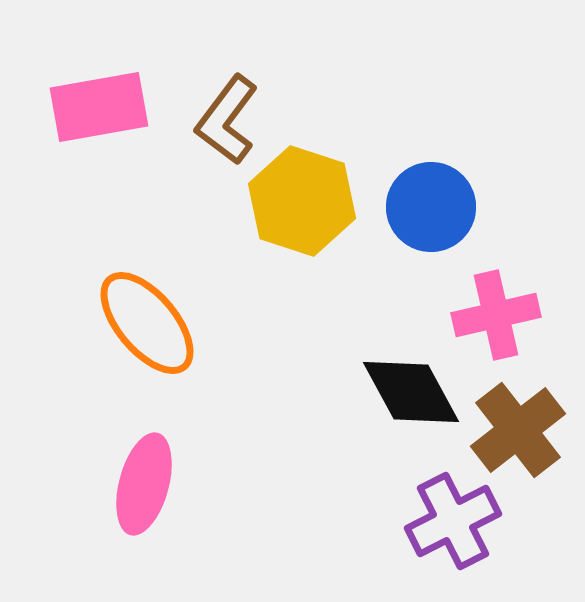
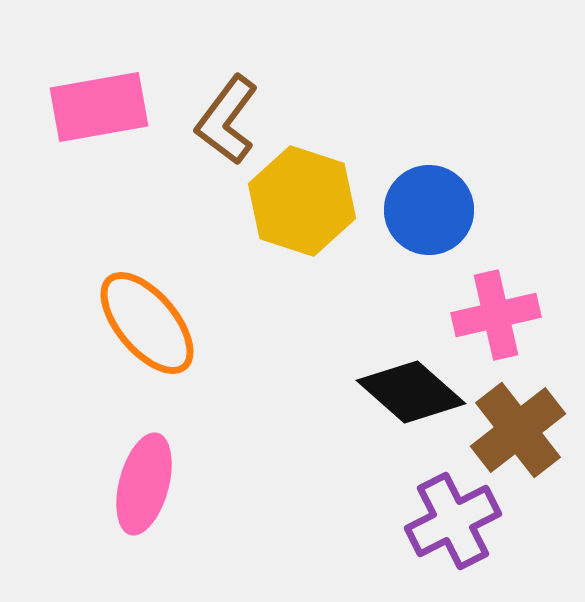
blue circle: moved 2 px left, 3 px down
black diamond: rotated 20 degrees counterclockwise
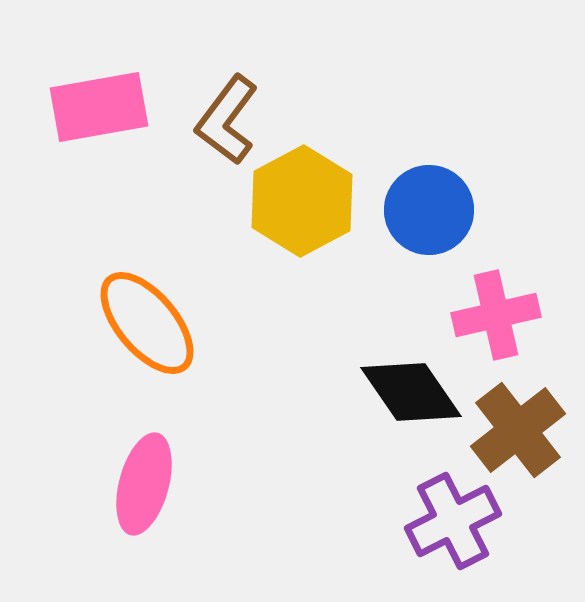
yellow hexagon: rotated 14 degrees clockwise
black diamond: rotated 14 degrees clockwise
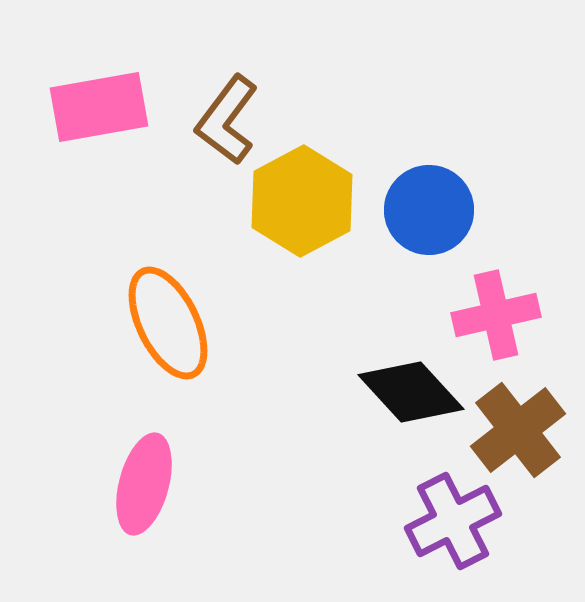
orange ellipse: moved 21 px right; rotated 14 degrees clockwise
black diamond: rotated 8 degrees counterclockwise
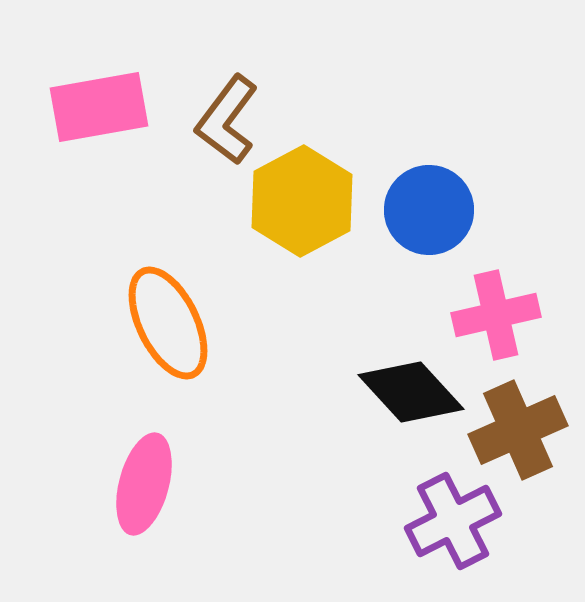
brown cross: rotated 14 degrees clockwise
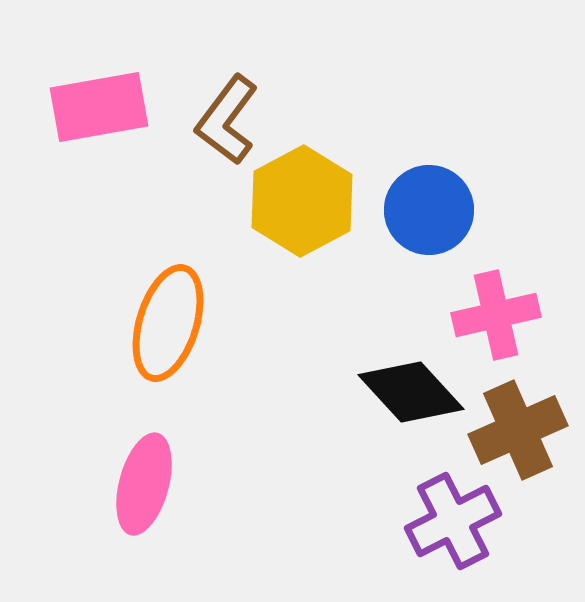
orange ellipse: rotated 43 degrees clockwise
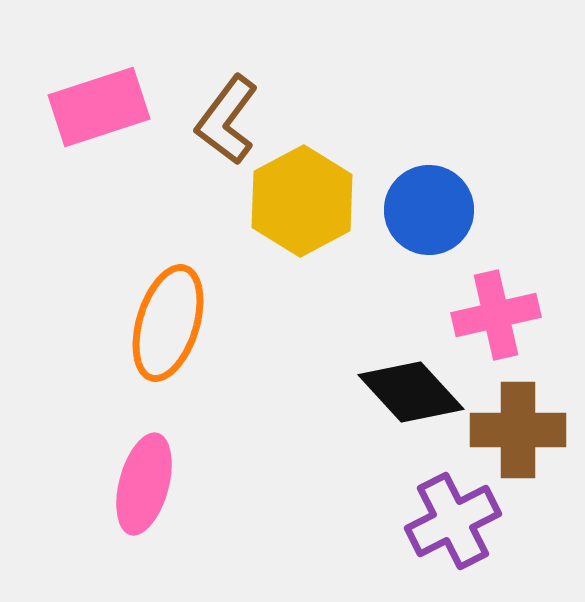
pink rectangle: rotated 8 degrees counterclockwise
brown cross: rotated 24 degrees clockwise
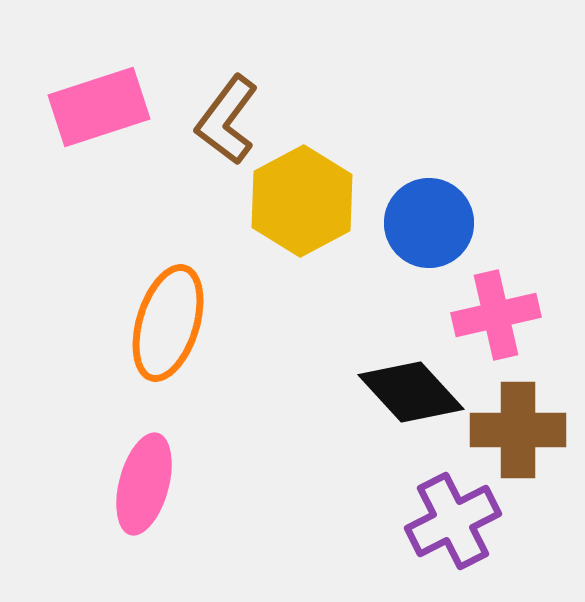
blue circle: moved 13 px down
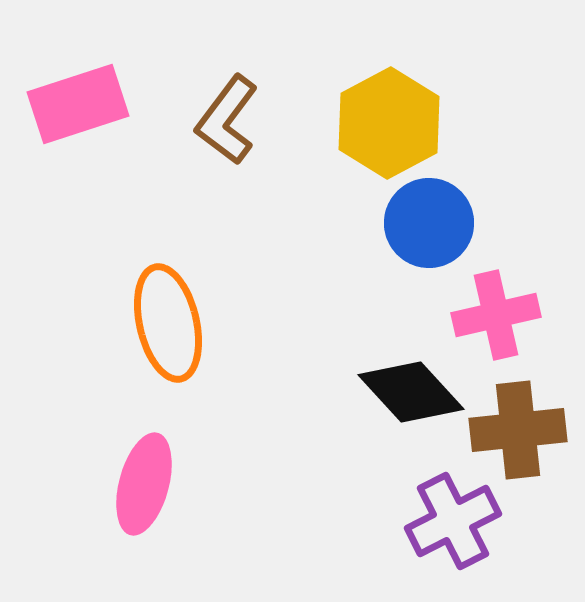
pink rectangle: moved 21 px left, 3 px up
yellow hexagon: moved 87 px right, 78 px up
orange ellipse: rotated 30 degrees counterclockwise
brown cross: rotated 6 degrees counterclockwise
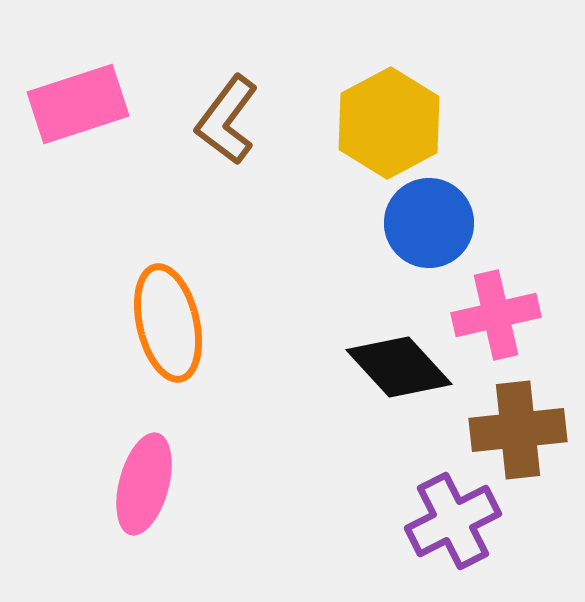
black diamond: moved 12 px left, 25 px up
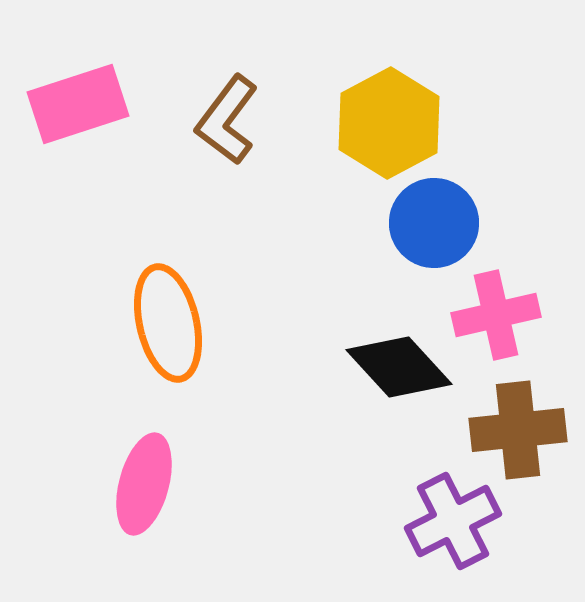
blue circle: moved 5 px right
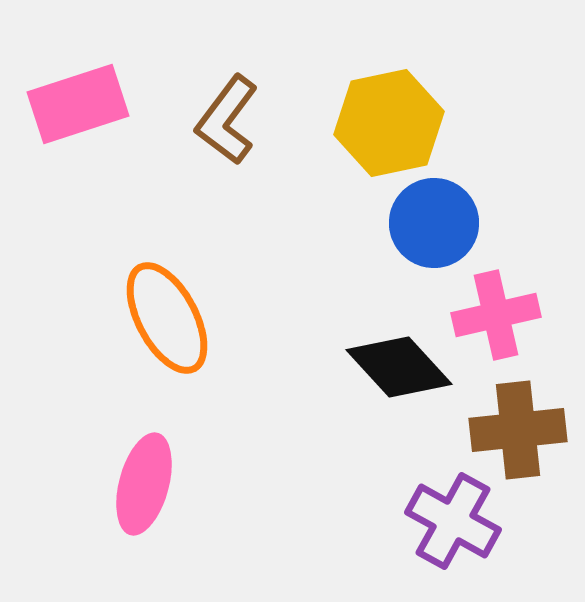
yellow hexagon: rotated 16 degrees clockwise
orange ellipse: moved 1 px left, 5 px up; rotated 15 degrees counterclockwise
purple cross: rotated 34 degrees counterclockwise
